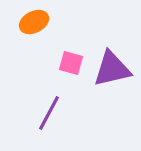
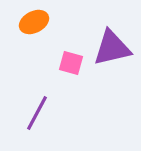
purple triangle: moved 21 px up
purple line: moved 12 px left
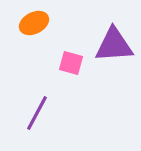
orange ellipse: moved 1 px down
purple triangle: moved 2 px right, 3 px up; rotated 9 degrees clockwise
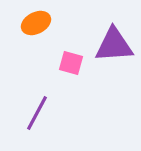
orange ellipse: moved 2 px right
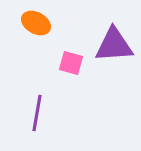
orange ellipse: rotated 56 degrees clockwise
purple line: rotated 18 degrees counterclockwise
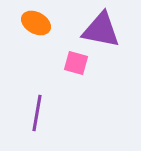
purple triangle: moved 13 px left, 15 px up; rotated 15 degrees clockwise
pink square: moved 5 px right
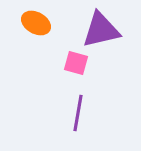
purple triangle: rotated 24 degrees counterclockwise
purple line: moved 41 px right
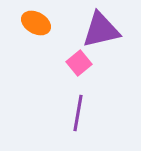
pink square: moved 3 px right; rotated 35 degrees clockwise
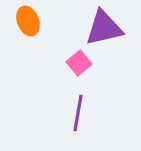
orange ellipse: moved 8 px left, 2 px up; rotated 40 degrees clockwise
purple triangle: moved 3 px right, 2 px up
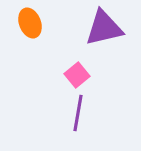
orange ellipse: moved 2 px right, 2 px down
pink square: moved 2 px left, 12 px down
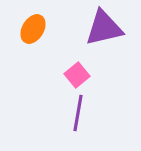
orange ellipse: moved 3 px right, 6 px down; rotated 52 degrees clockwise
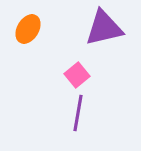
orange ellipse: moved 5 px left
